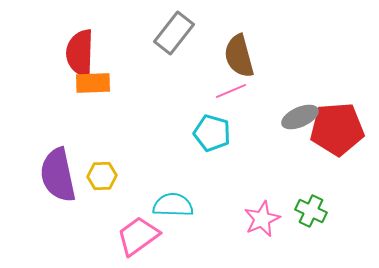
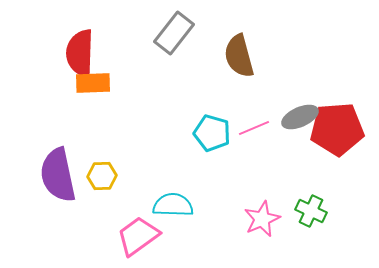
pink line: moved 23 px right, 37 px down
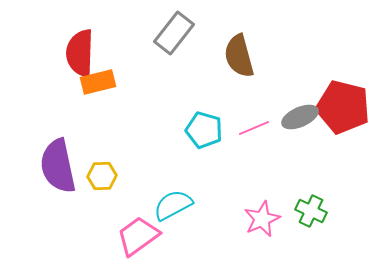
orange rectangle: moved 5 px right, 1 px up; rotated 12 degrees counterclockwise
red pentagon: moved 6 px right, 22 px up; rotated 18 degrees clockwise
cyan pentagon: moved 8 px left, 3 px up
purple semicircle: moved 9 px up
cyan semicircle: rotated 30 degrees counterclockwise
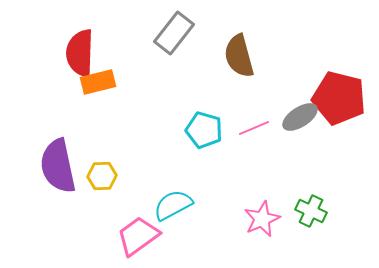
red pentagon: moved 4 px left, 9 px up
gray ellipse: rotated 9 degrees counterclockwise
